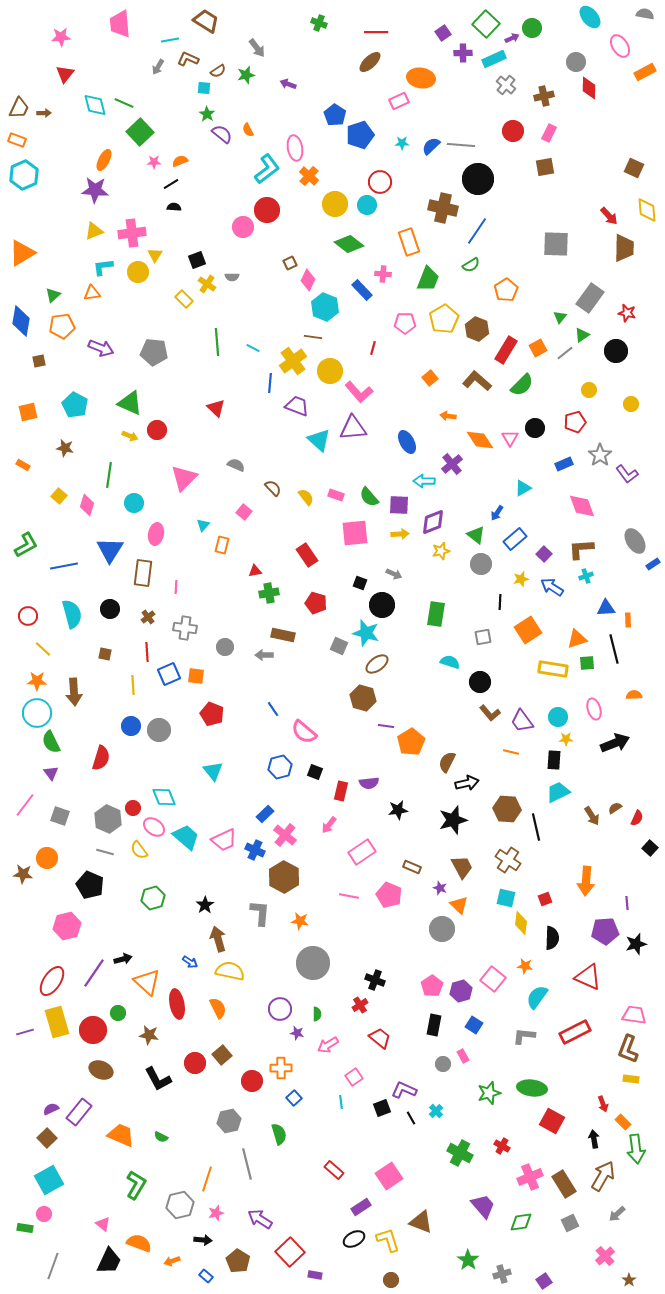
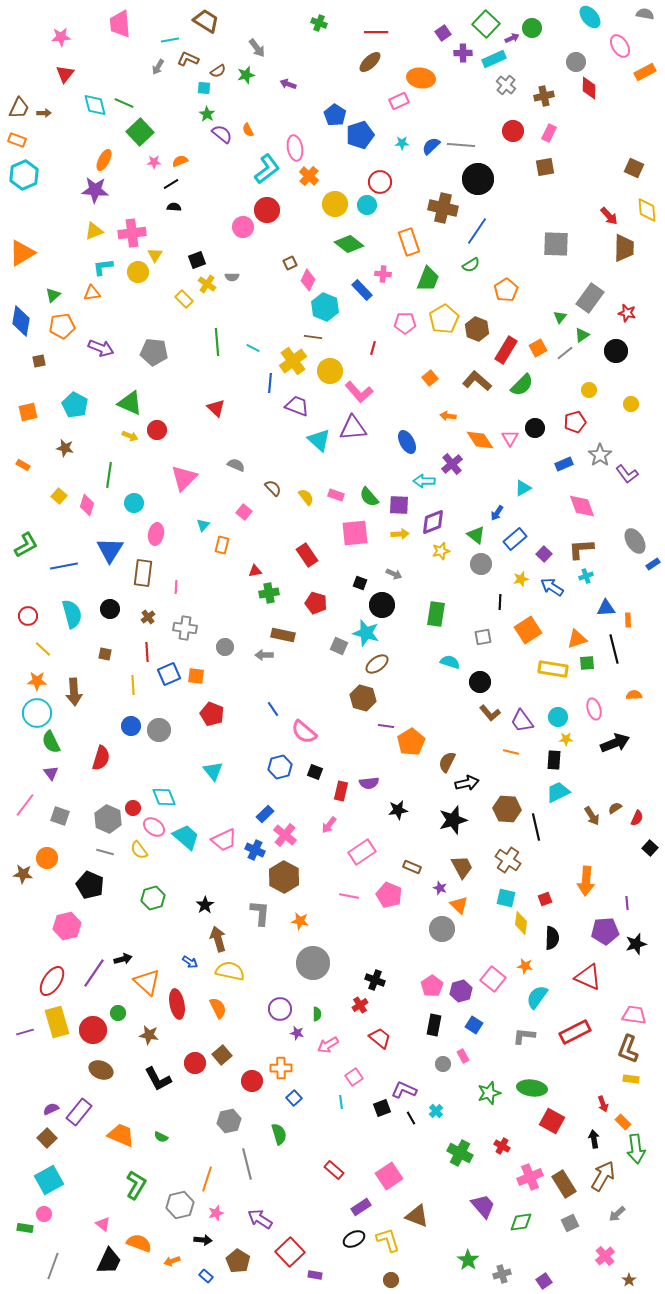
brown triangle at (421, 1222): moved 4 px left, 6 px up
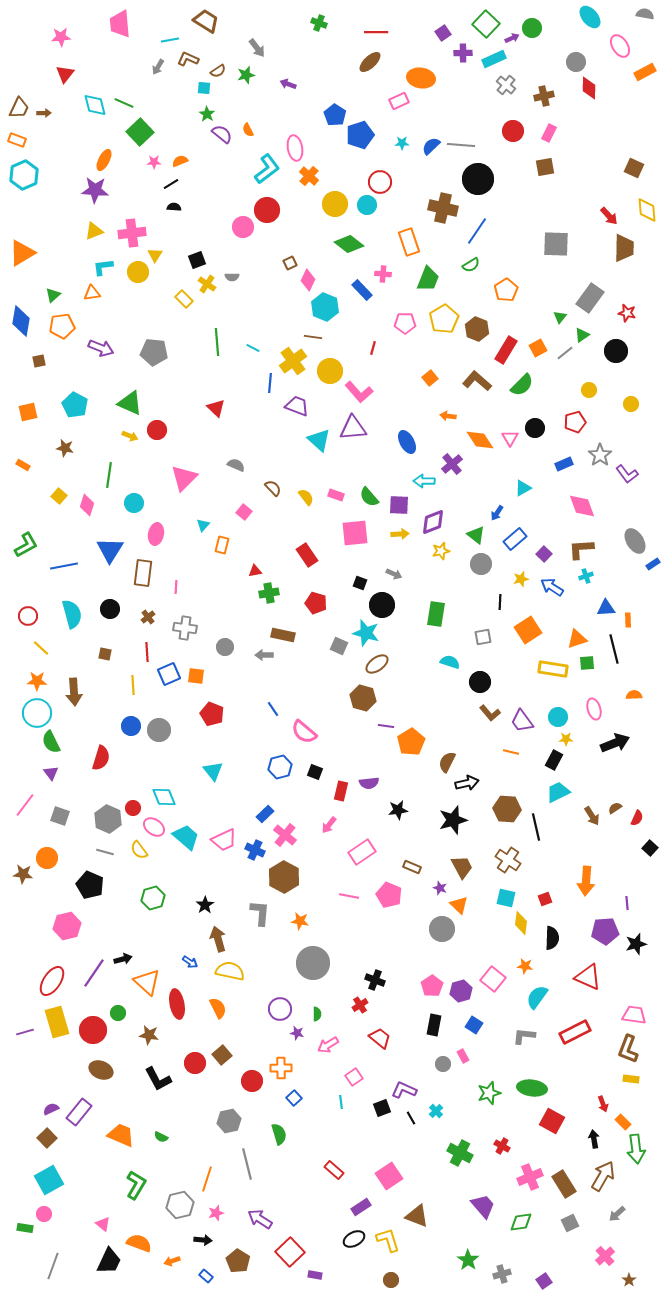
yellow line at (43, 649): moved 2 px left, 1 px up
black rectangle at (554, 760): rotated 24 degrees clockwise
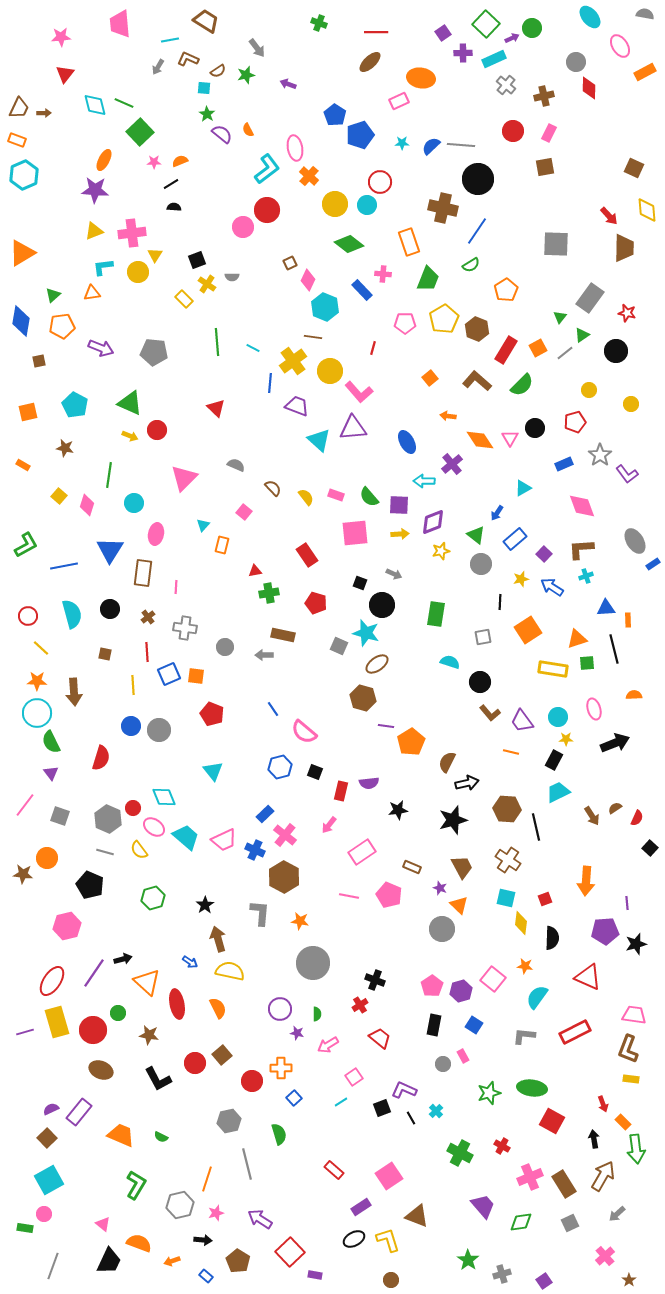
cyan line at (341, 1102): rotated 64 degrees clockwise
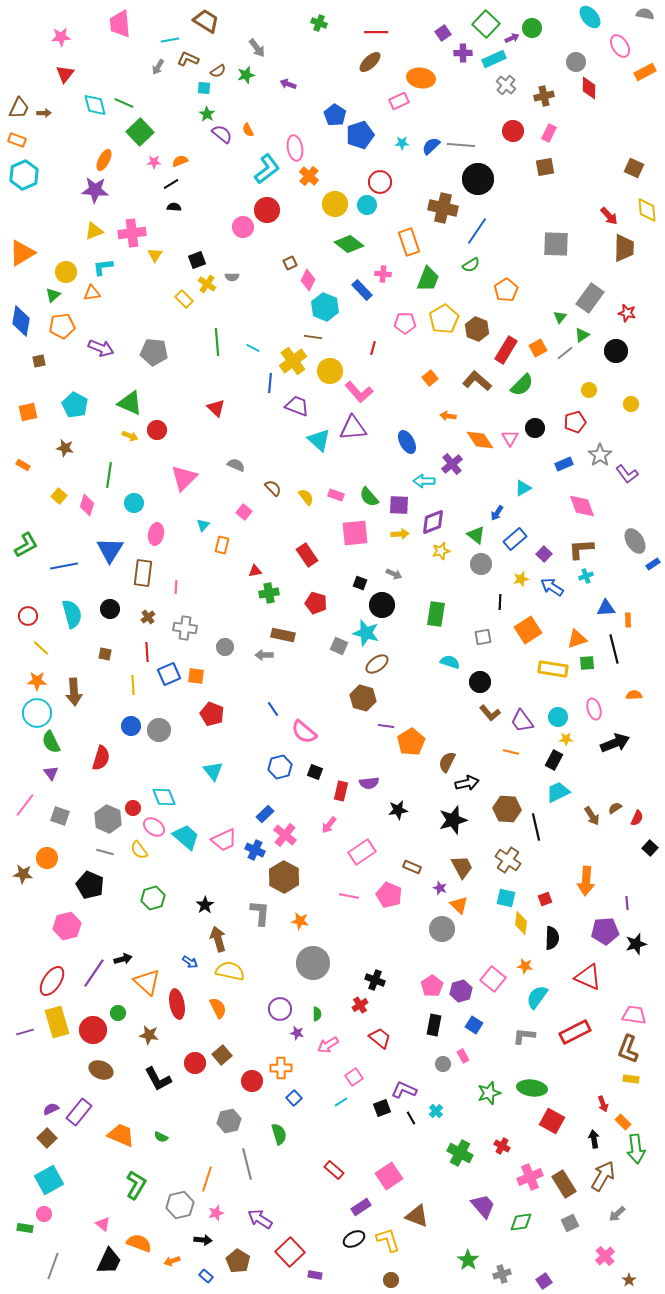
yellow circle at (138, 272): moved 72 px left
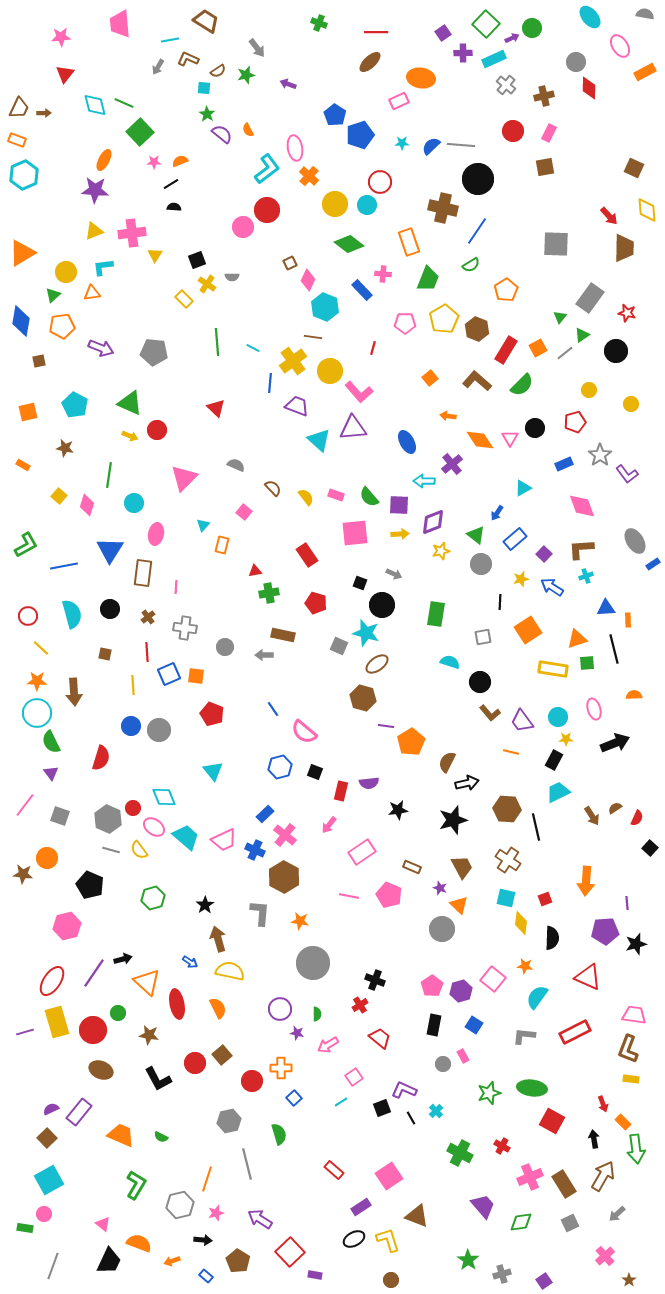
gray line at (105, 852): moved 6 px right, 2 px up
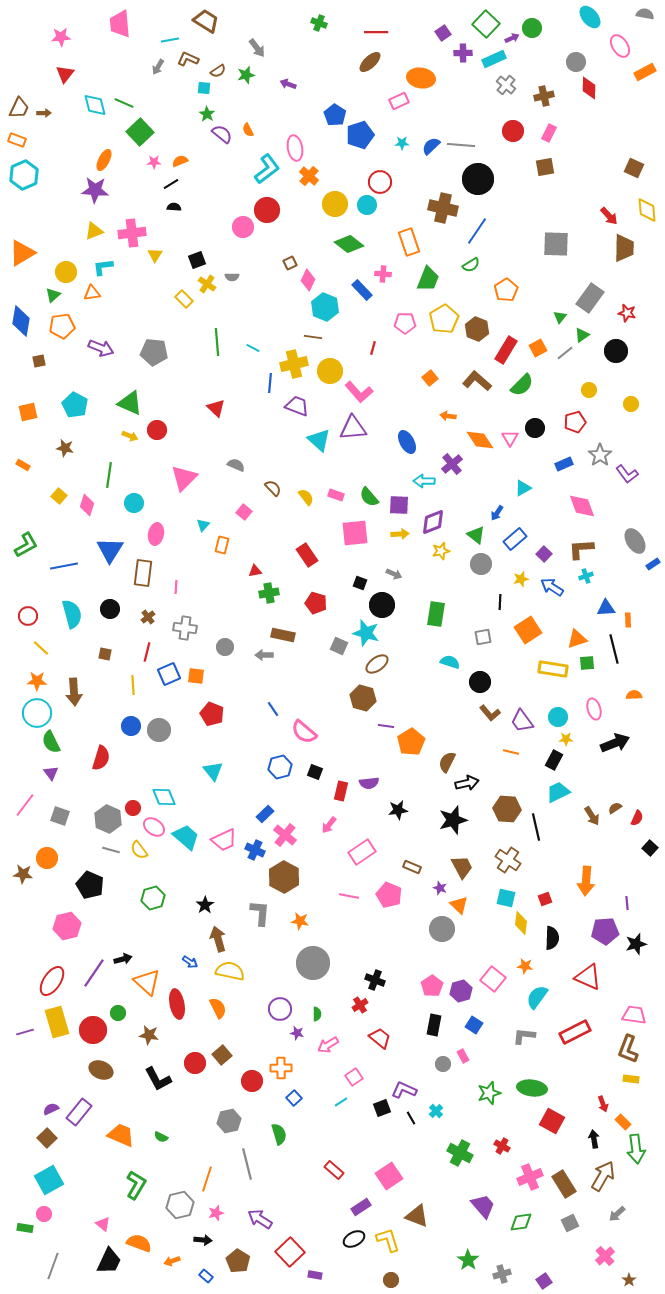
yellow cross at (293, 361): moved 1 px right, 3 px down; rotated 24 degrees clockwise
red line at (147, 652): rotated 18 degrees clockwise
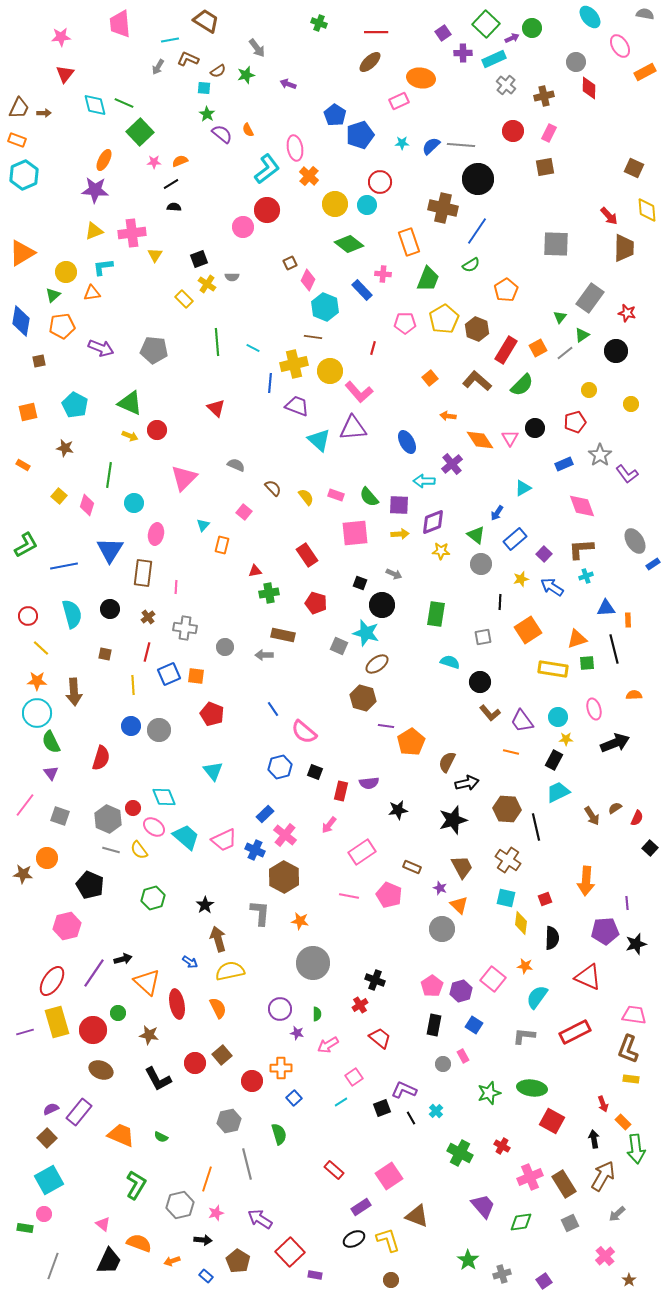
black square at (197, 260): moved 2 px right, 1 px up
gray pentagon at (154, 352): moved 2 px up
yellow star at (441, 551): rotated 18 degrees clockwise
yellow semicircle at (230, 971): rotated 24 degrees counterclockwise
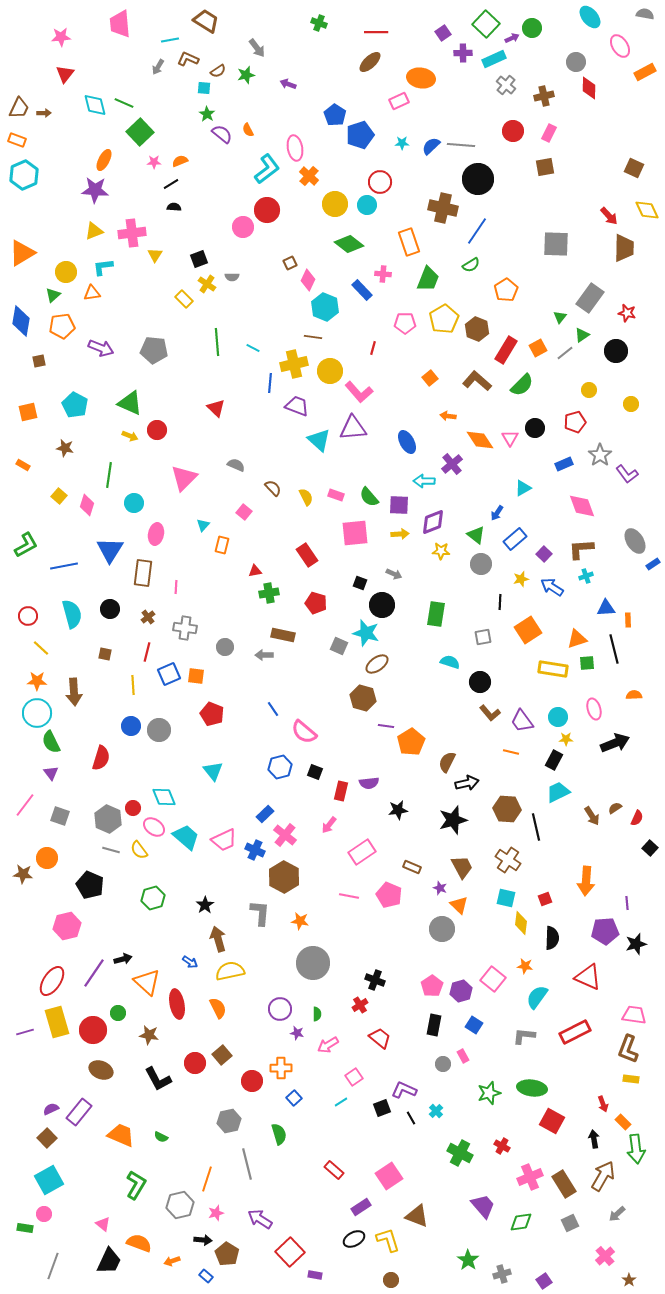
yellow diamond at (647, 210): rotated 20 degrees counterclockwise
yellow semicircle at (306, 497): rotated 12 degrees clockwise
brown pentagon at (238, 1261): moved 11 px left, 7 px up
